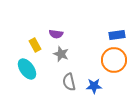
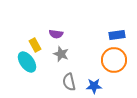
cyan ellipse: moved 7 px up
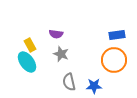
yellow rectangle: moved 5 px left
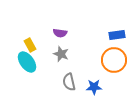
purple semicircle: moved 4 px right, 1 px up
blue star: moved 1 px down
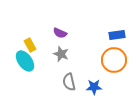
purple semicircle: rotated 16 degrees clockwise
cyan ellipse: moved 2 px left, 1 px up
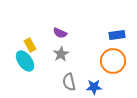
gray star: rotated 21 degrees clockwise
orange circle: moved 1 px left, 1 px down
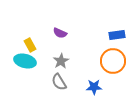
gray star: moved 7 px down
cyan ellipse: rotated 40 degrees counterclockwise
gray semicircle: moved 10 px left; rotated 18 degrees counterclockwise
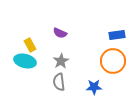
gray semicircle: rotated 24 degrees clockwise
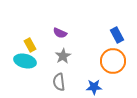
blue rectangle: rotated 70 degrees clockwise
gray star: moved 2 px right, 5 px up
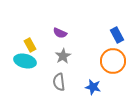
blue star: moved 1 px left; rotated 14 degrees clockwise
